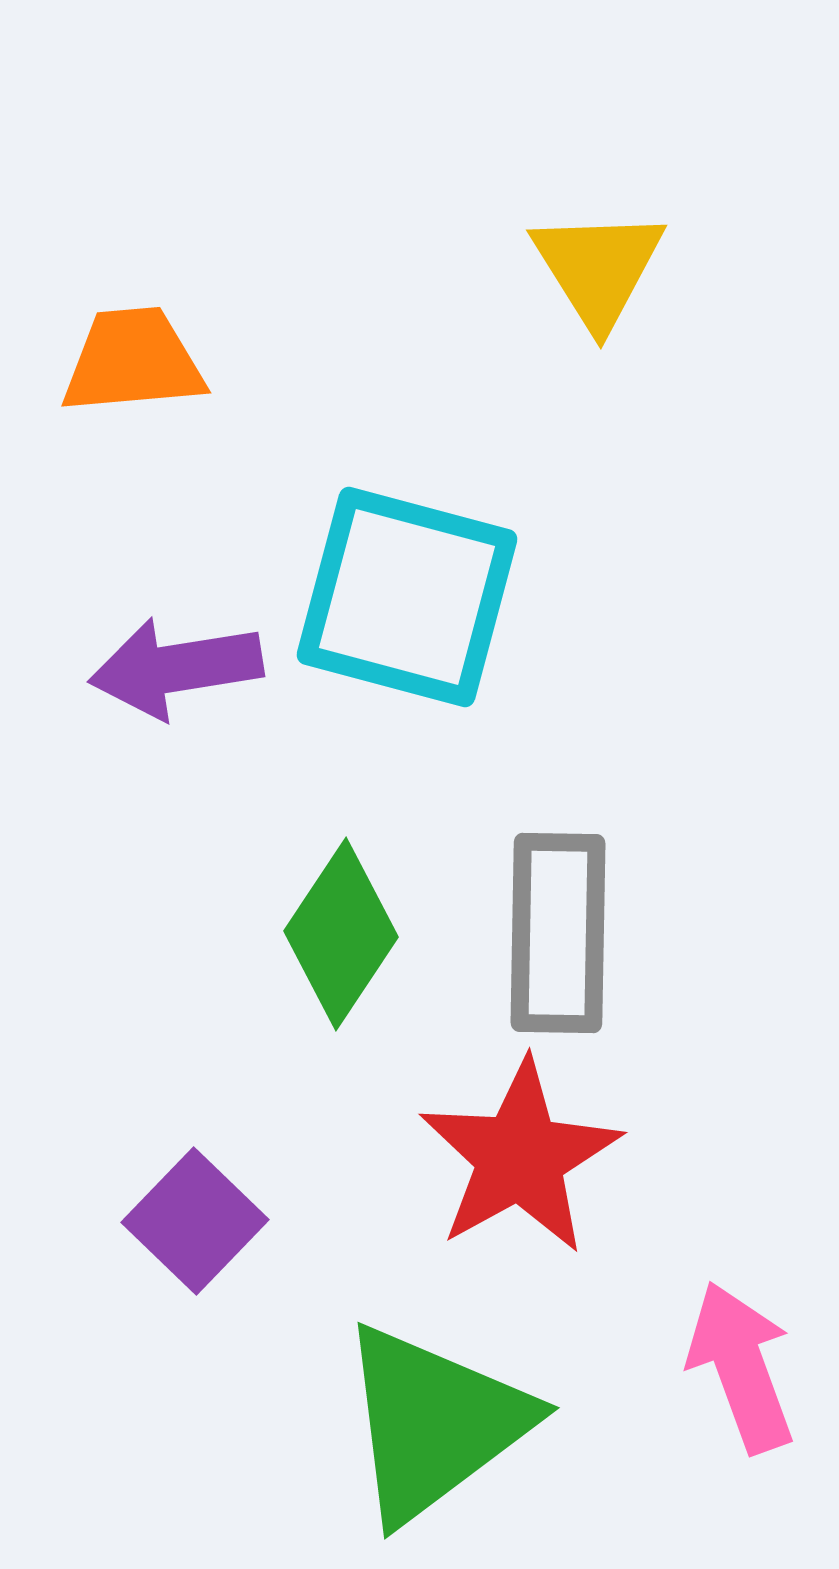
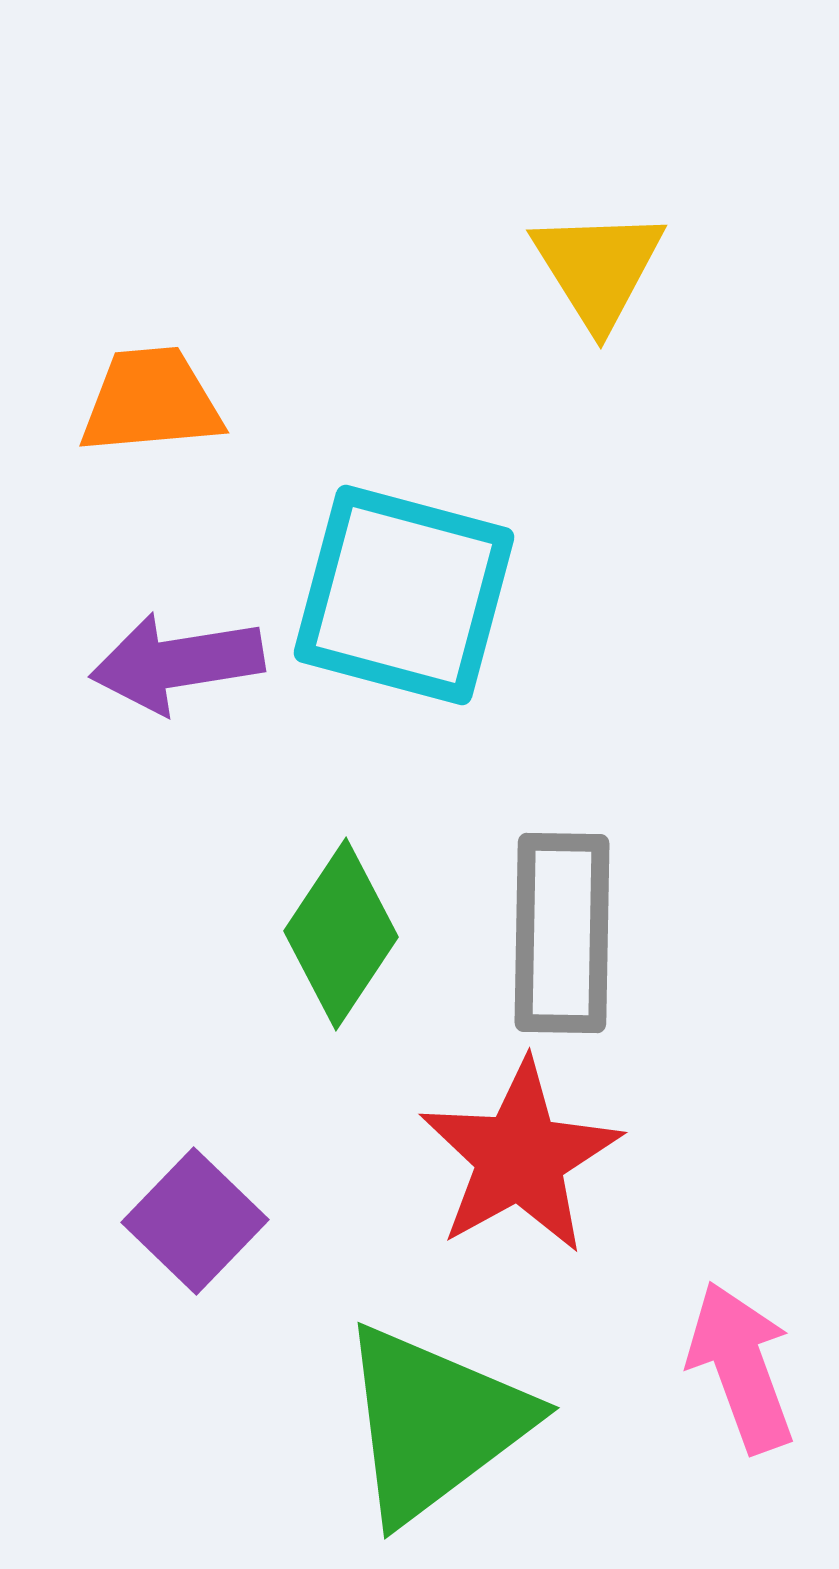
orange trapezoid: moved 18 px right, 40 px down
cyan square: moved 3 px left, 2 px up
purple arrow: moved 1 px right, 5 px up
gray rectangle: moved 4 px right
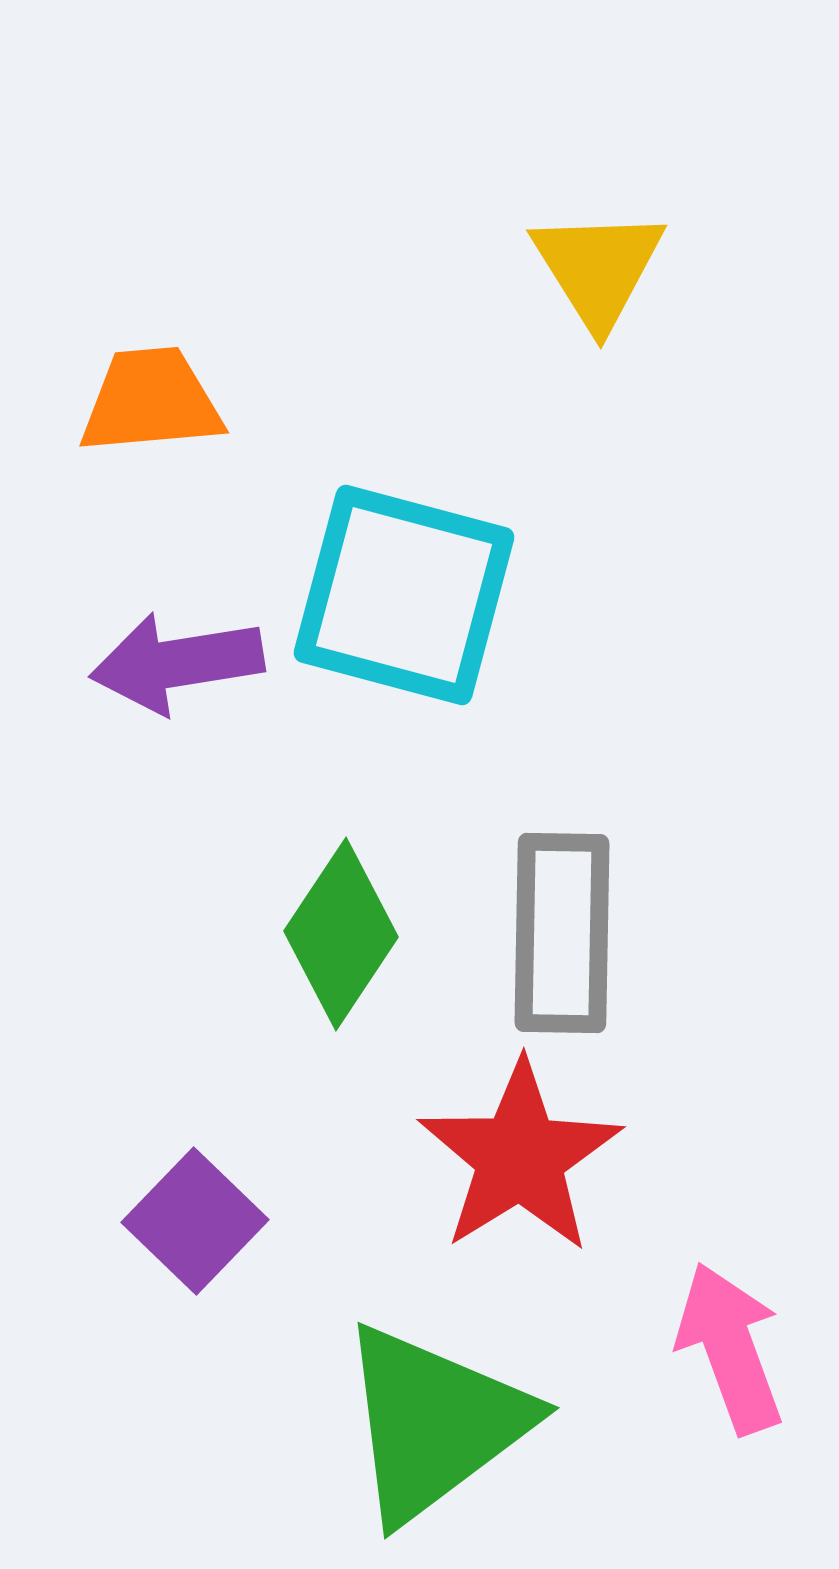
red star: rotated 3 degrees counterclockwise
pink arrow: moved 11 px left, 19 px up
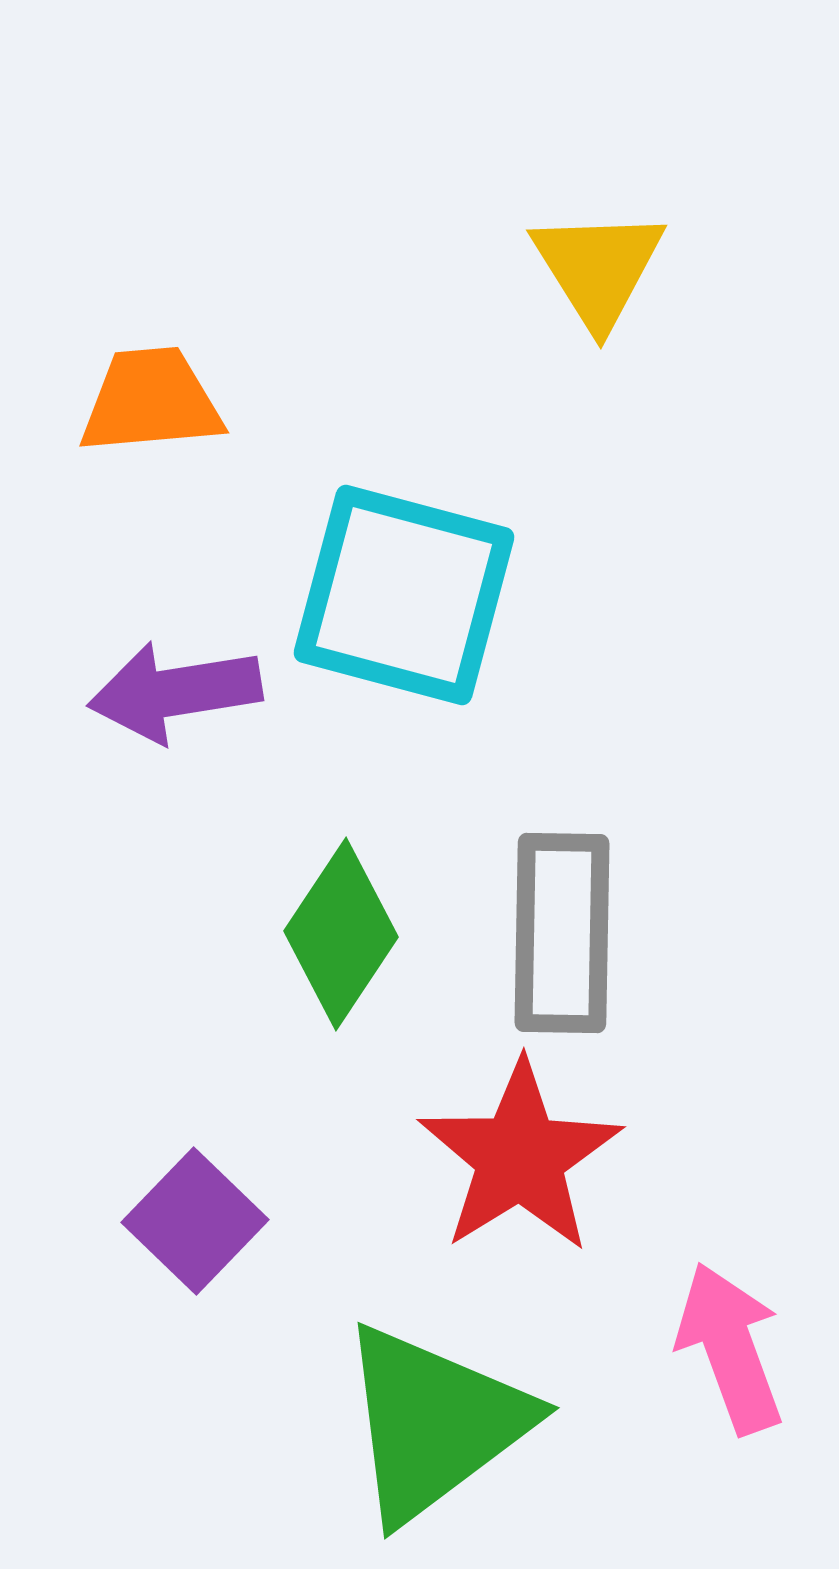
purple arrow: moved 2 px left, 29 px down
